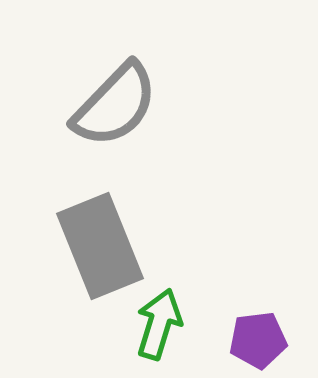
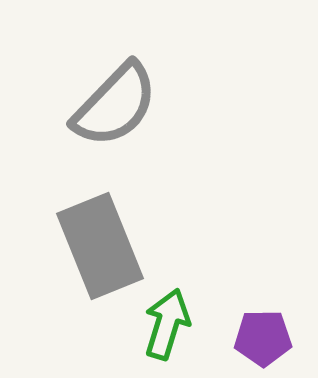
green arrow: moved 8 px right
purple pentagon: moved 5 px right, 2 px up; rotated 6 degrees clockwise
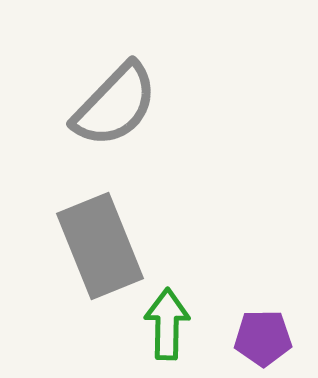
green arrow: rotated 16 degrees counterclockwise
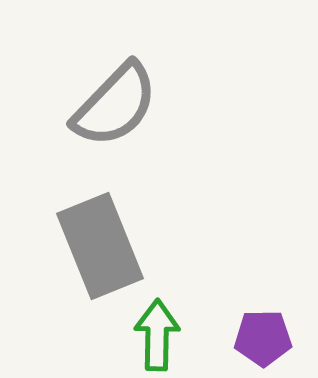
green arrow: moved 10 px left, 11 px down
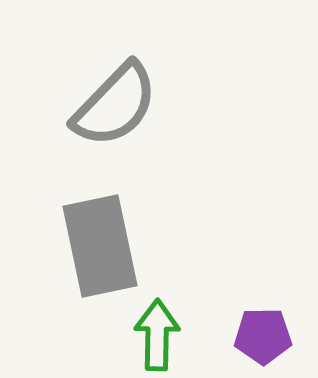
gray rectangle: rotated 10 degrees clockwise
purple pentagon: moved 2 px up
